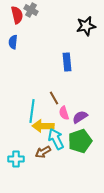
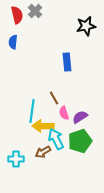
gray cross: moved 4 px right, 1 px down; rotated 16 degrees clockwise
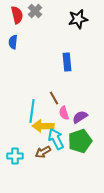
black star: moved 8 px left, 7 px up
cyan cross: moved 1 px left, 3 px up
